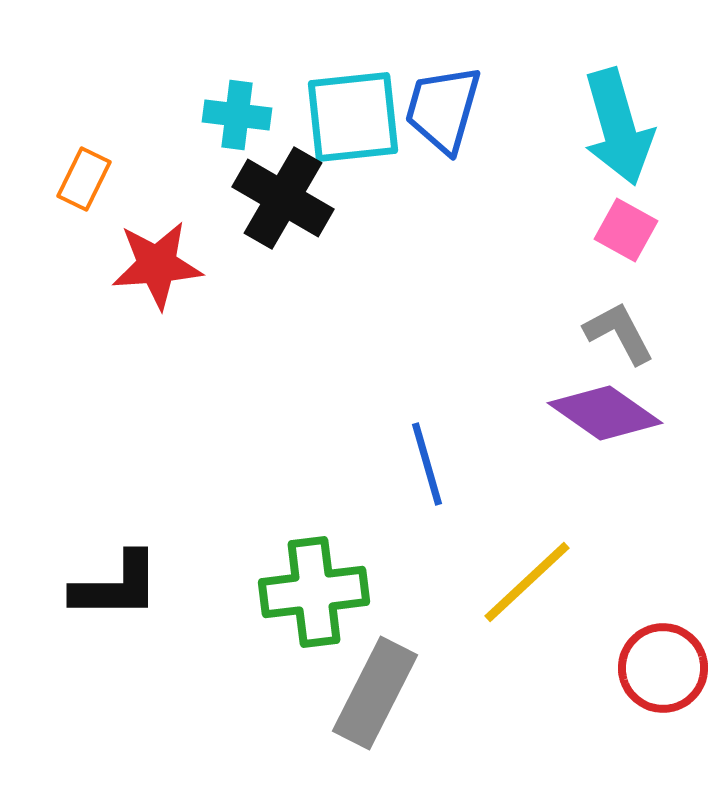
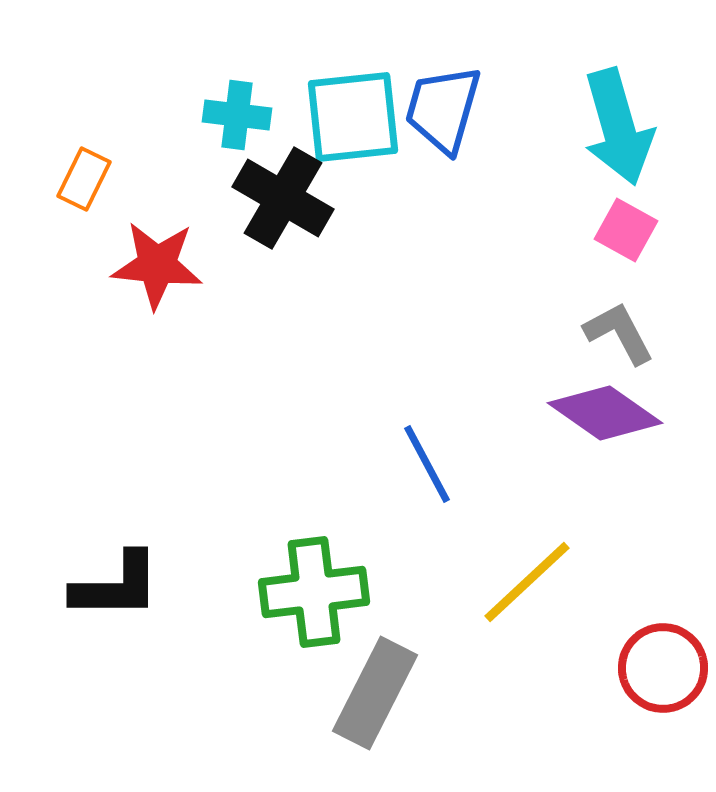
red star: rotated 10 degrees clockwise
blue line: rotated 12 degrees counterclockwise
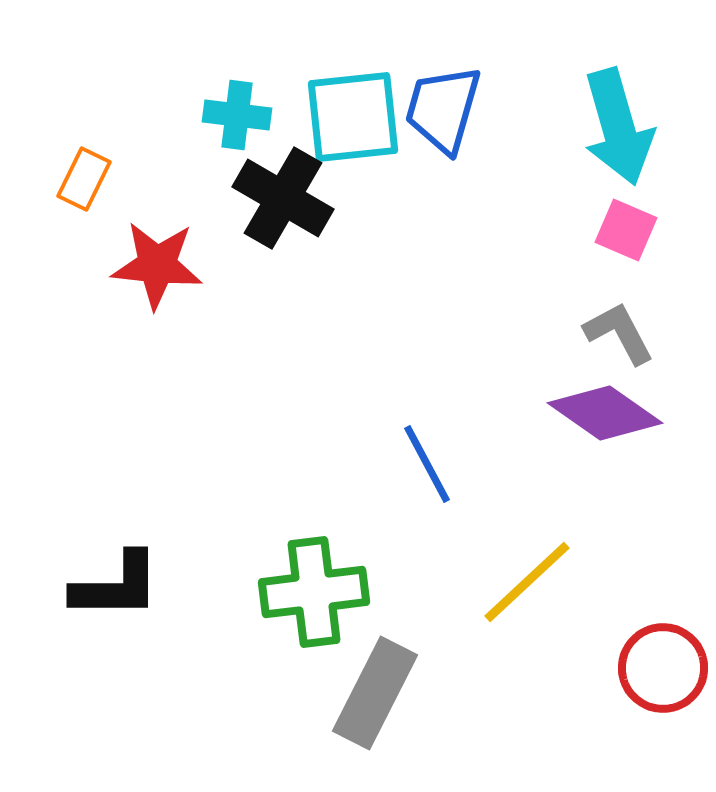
pink square: rotated 6 degrees counterclockwise
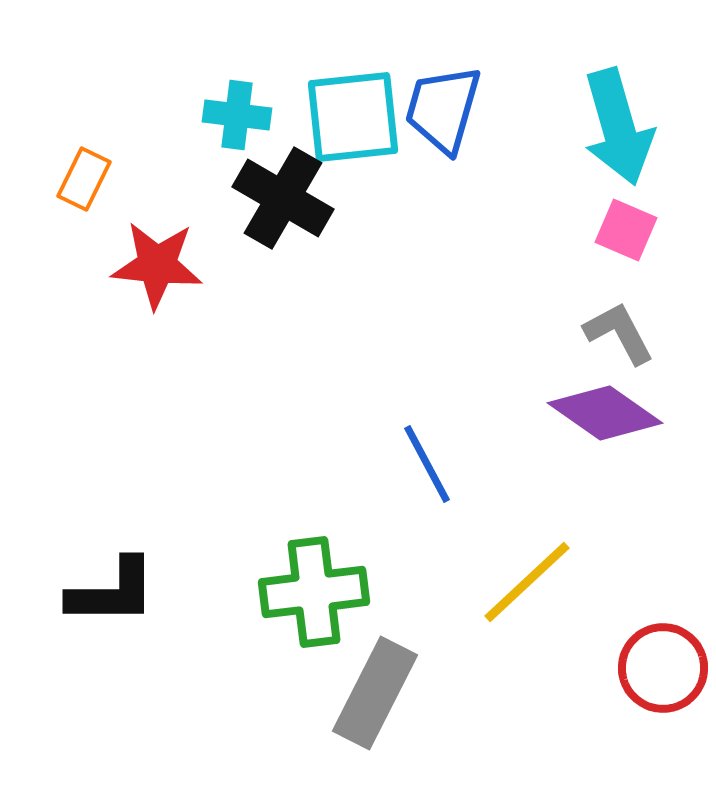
black L-shape: moved 4 px left, 6 px down
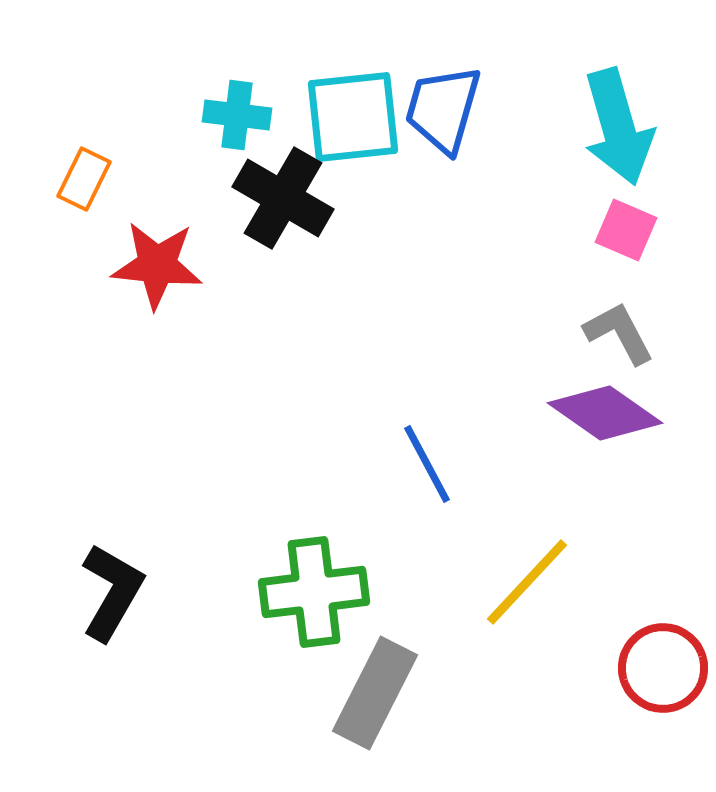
yellow line: rotated 4 degrees counterclockwise
black L-shape: rotated 60 degrees counterclockwise
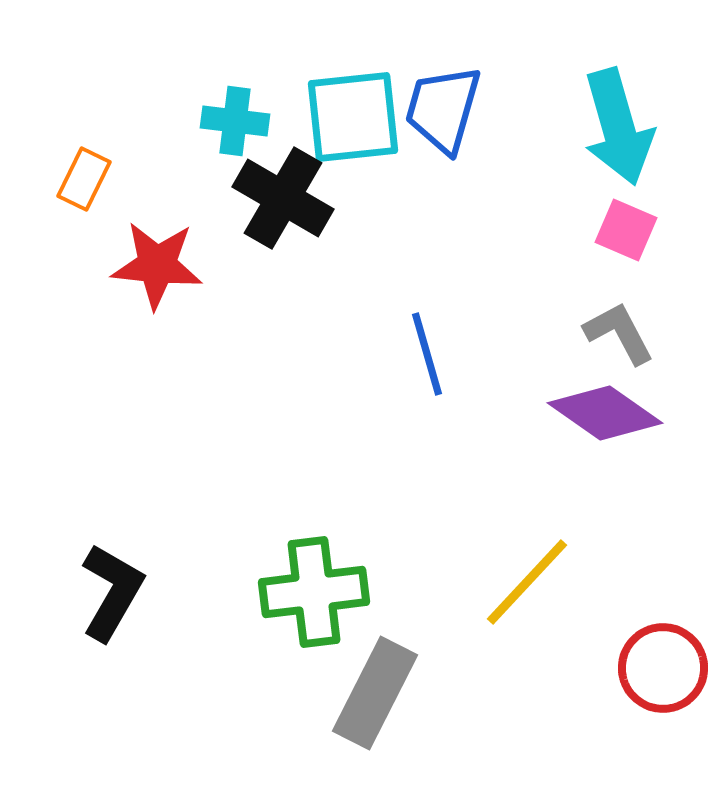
cyan cross: moved 2 px left, 6 px down
blue line: moved 110 px up; rotated 12 degrees clockwise
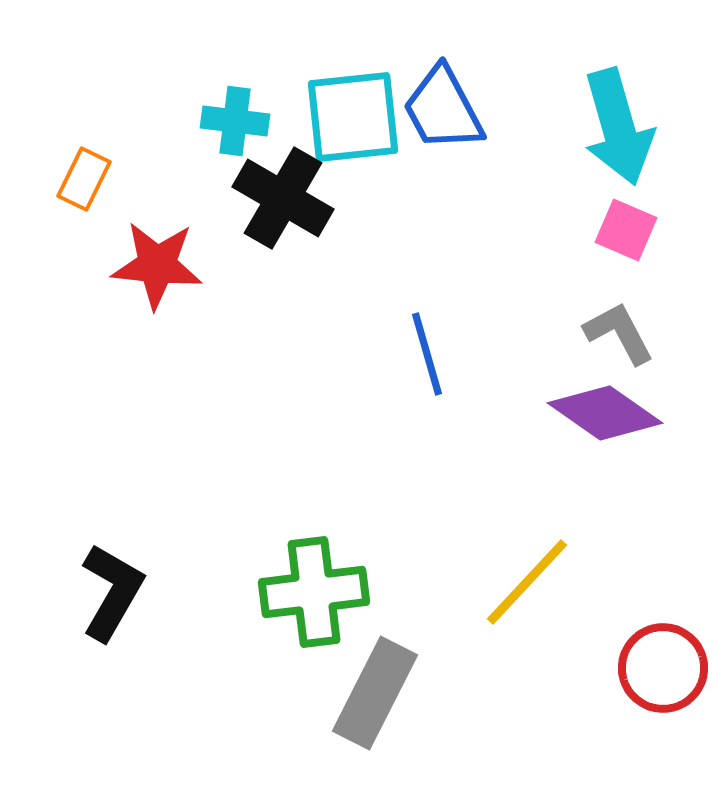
blue trapezoid: rotated 44 degrees counterclockwise
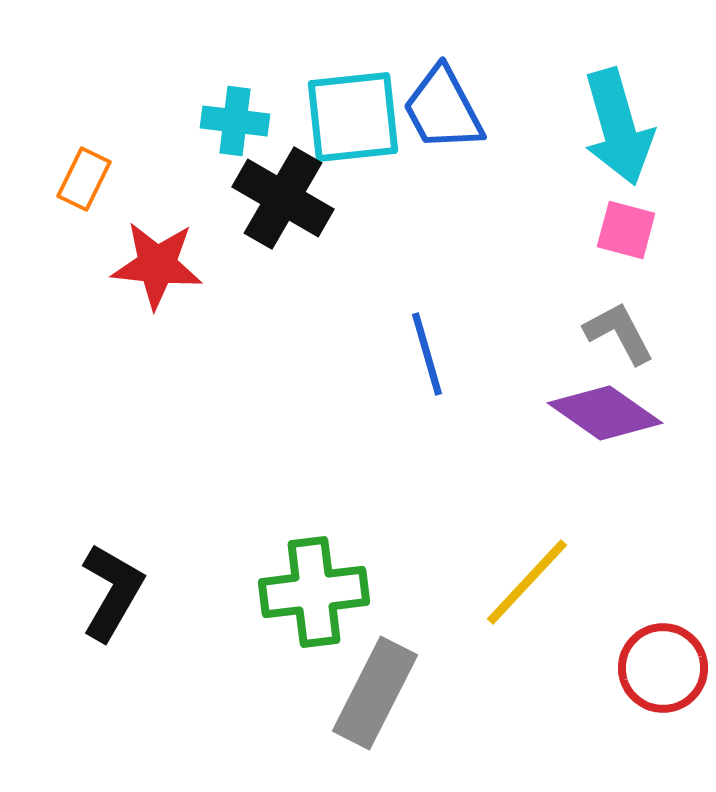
pink square: rotated 8 degrees counterclockwise
